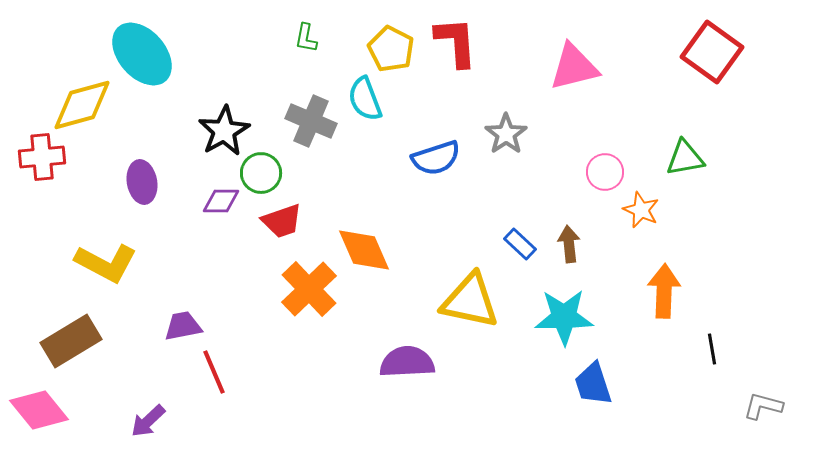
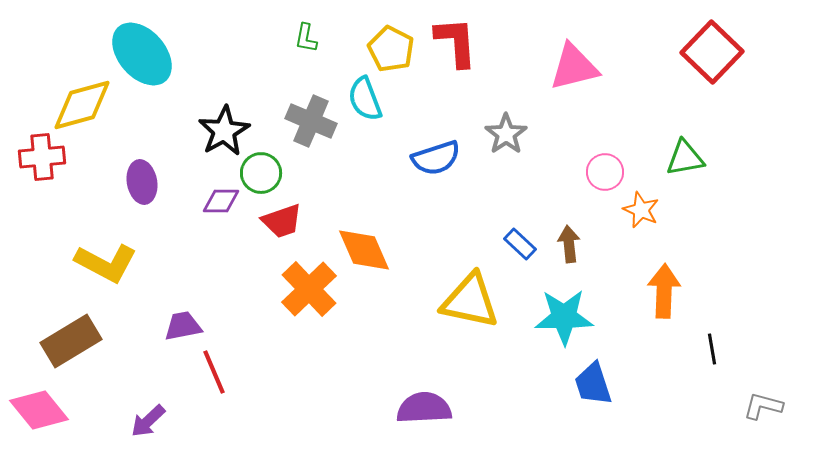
red square: rotated 8 degrees clockwise
purple semicircle: moved 17 px right, 46 px down
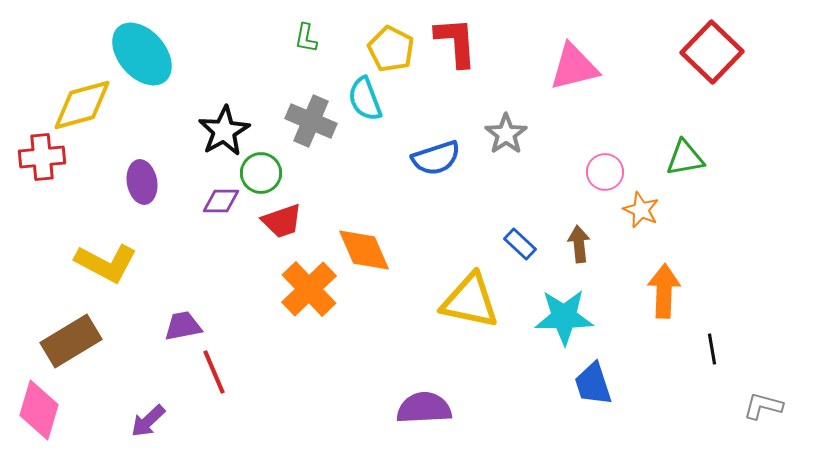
brown arrow: moved 10 px right
pink diamond: rotated 56 degrees clockwise
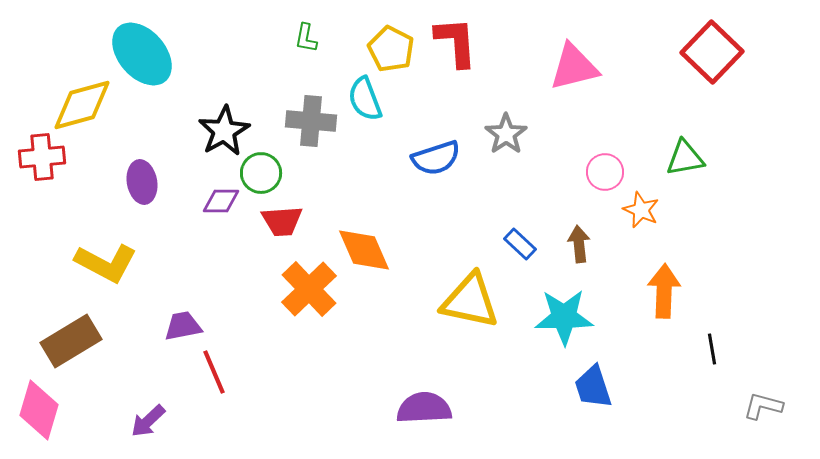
gray cross: rotated 18 degrees counterclockwise
red trapezoid: rotated 15 degrees clockwise
blue trapezoid: moved 3 px down
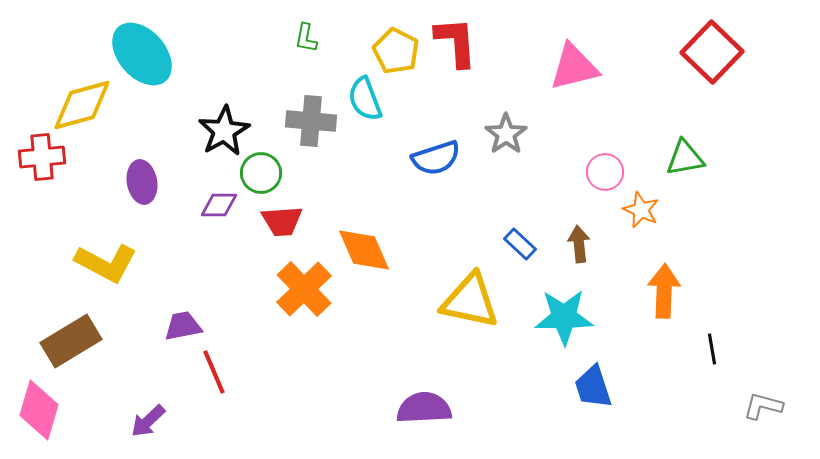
yellow pentagon: moved 5 px right, 2 px down
purple diamond: moved 2 px left, 4 px down
orange cross: moved 5 px left
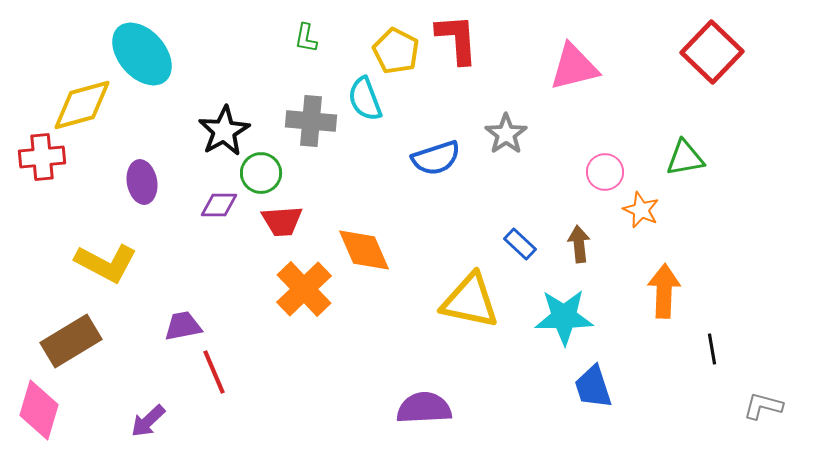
red L-shape: moved 1 px right, 3 px up
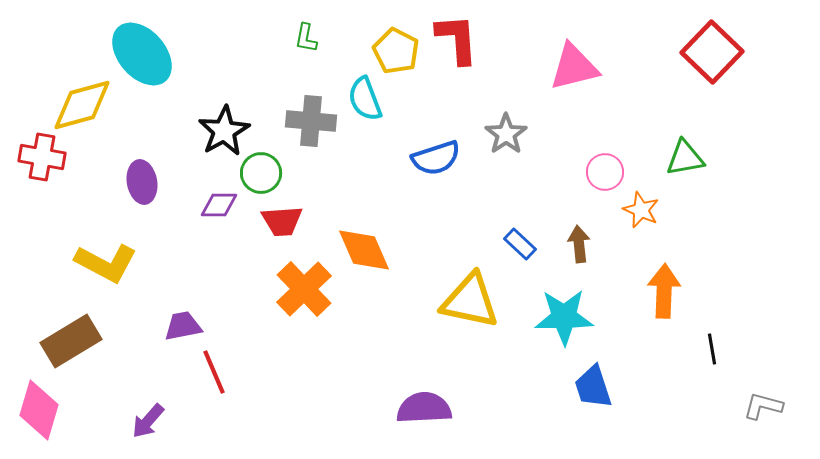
red cross: rotated 15 degrees clockwise
purple arrow: rotated 6 degrees counterclockwise
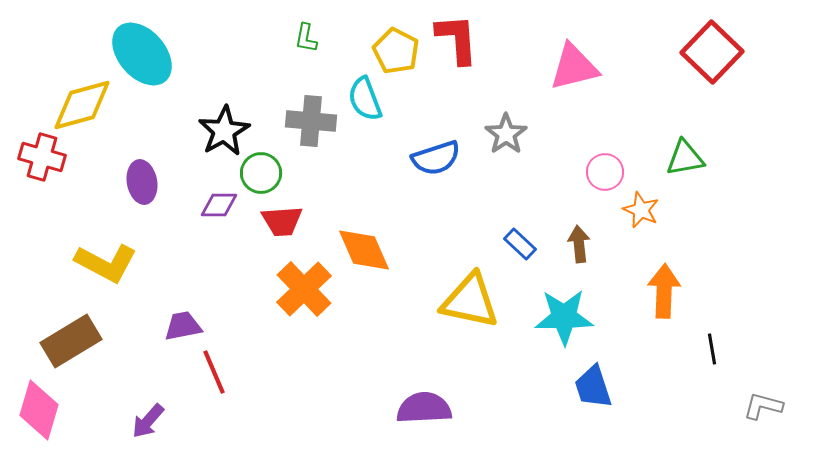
red cross: rotated 6 degrees clockwise
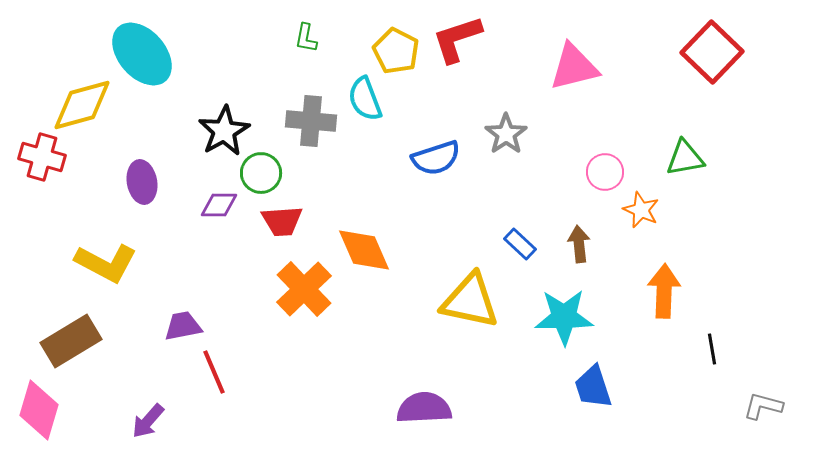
red L-shape: rotated 104 degrees counterclockwise
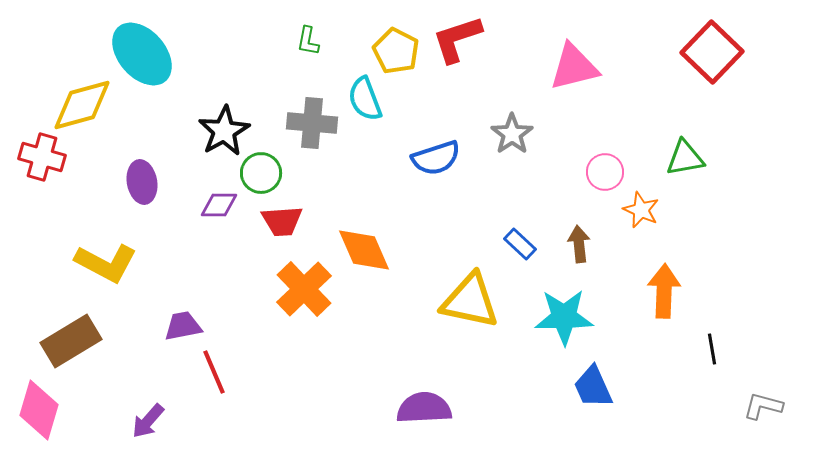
green L-shape: moved 2 px right, 3 px down
gray cross: moved 1 px right, 2 px down
gray star: moved 6 px right
blue trapezoid: rotated 6 degrees counterclockwise
